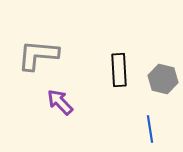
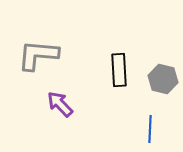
purple arrow: moved 2 px down
blue line: rotated 12 degrees clockwise
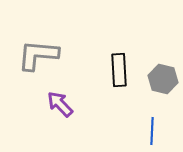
blue line: moved 2 px right, 2 px down
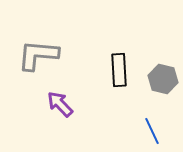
blue line: rotated 28 degrees counterclockwise
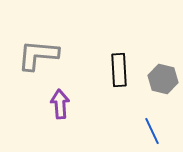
purple arrow: rotated 40 degrees clockwise
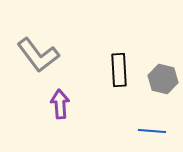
gray L-shape: rotated 132 degrees counterclockwise
blue line: rotated 60 degrees counterclockwise
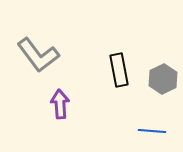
black rectangle: rotated 8 degrees counterclockwise
gray hexagon: rotated 20 degrees clockwise
